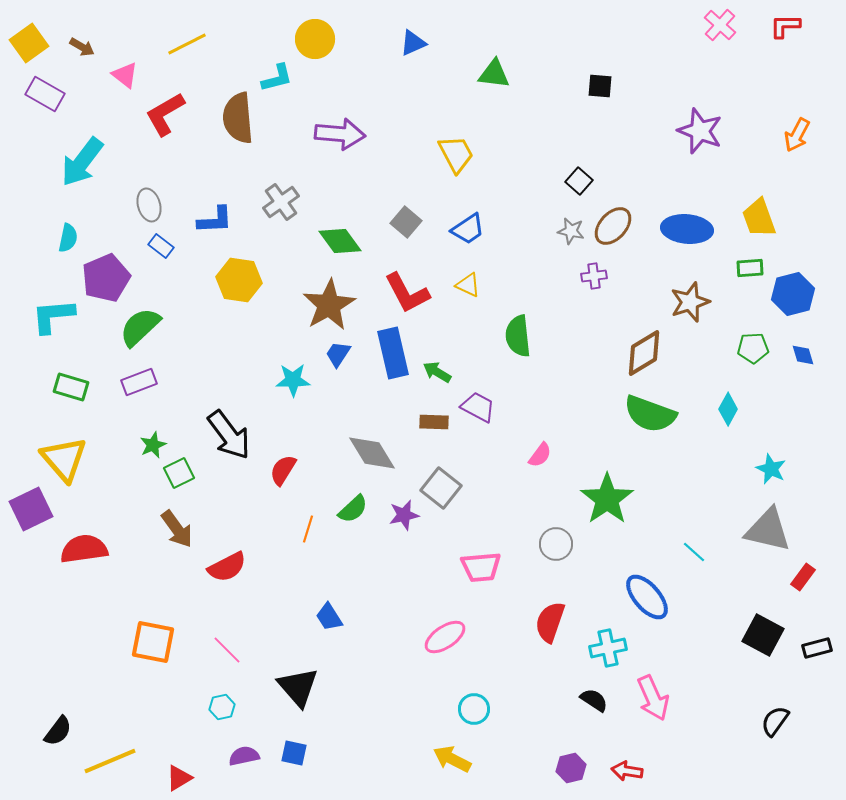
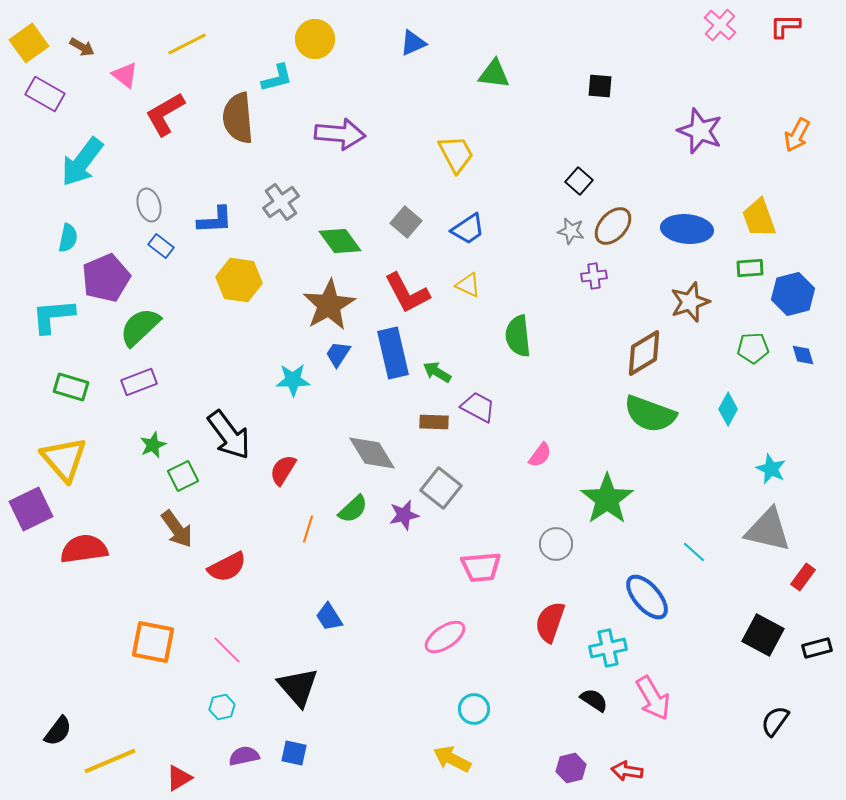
green square at (179, 473): moved 4 px right, 3 px down
pink arrow at (653, 698): rotated 6 degrees counterclockwise
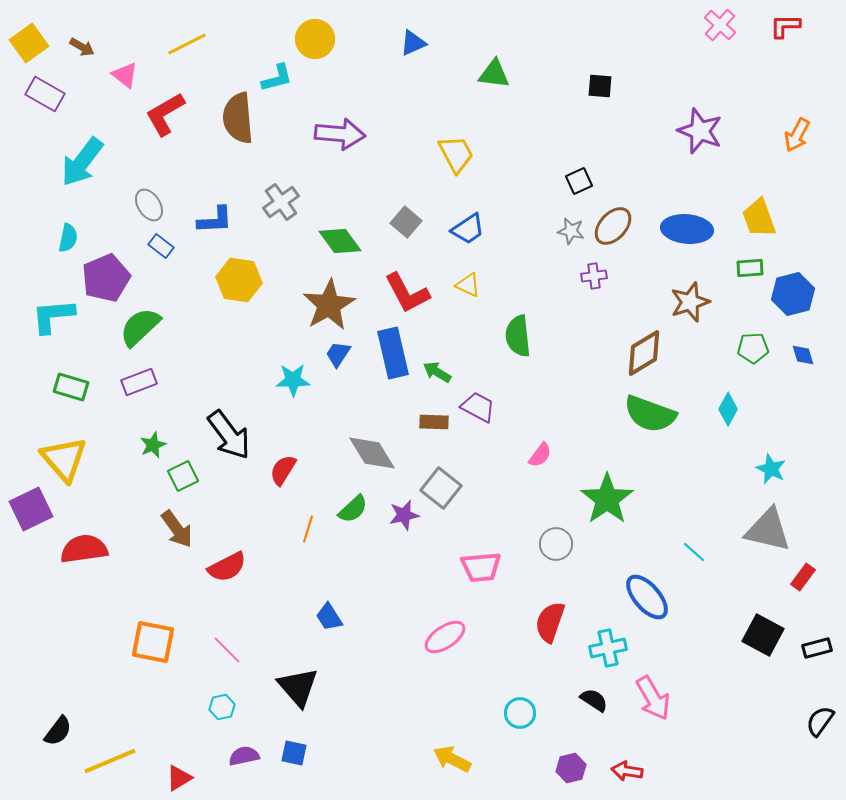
black square at (579, 181): rotated 24 degrees clockwise
gray ellipse at (149, 205): rotated 16 degrees counterclockwise
cyan circle at (474, 709): moved 46 px right, 4 px down
black semicircle at (775, 721): moved 45 px right
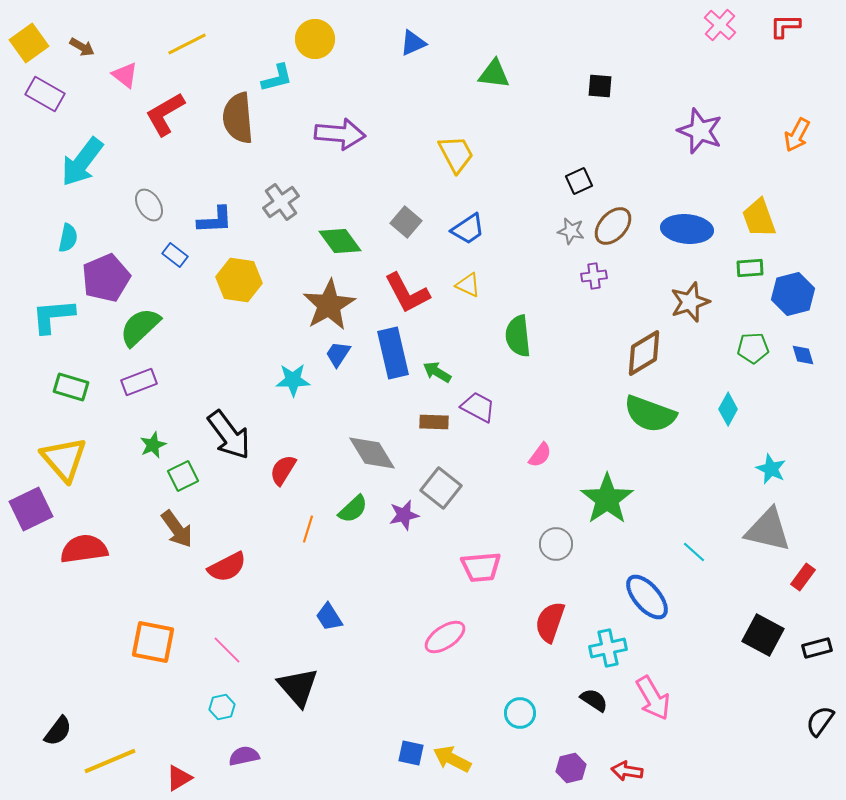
blue rectangle at (161, 246): moved 14 px right, 9 px down
blue square at (294, 753): moved 117 px right
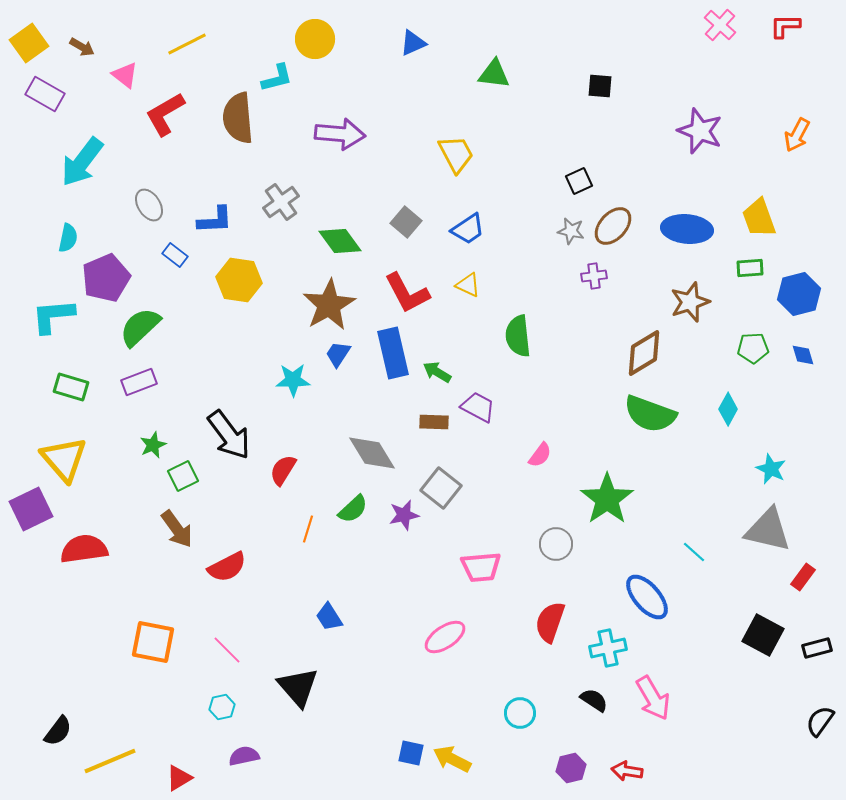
blue hexagon at (793, 294): moved 6 px right
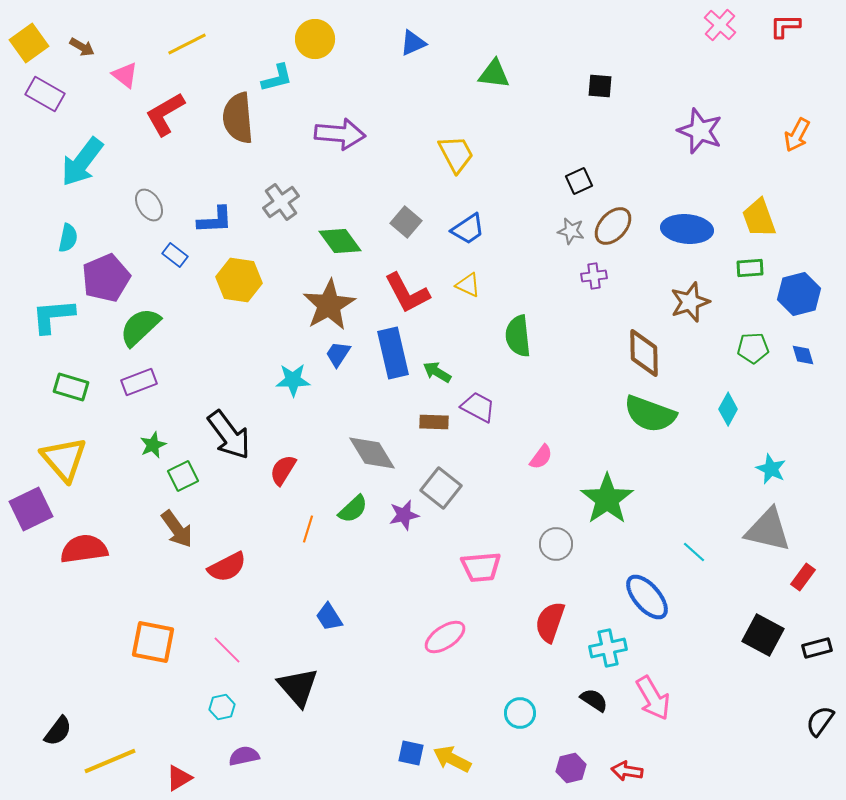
brown diamond at (644, 353): rotated 60 degrees counterclockwise
pink semicircle at (540, 455): moved 1 px right, 2 px down
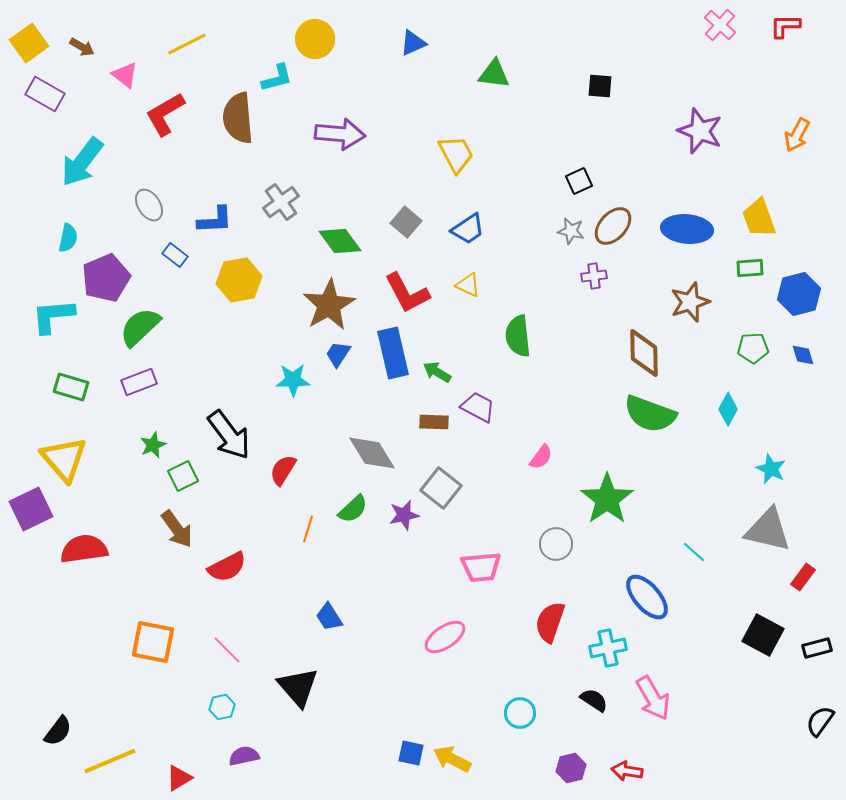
yellow hexagon at (239, 280): rotated 18 degrees counterclockwise
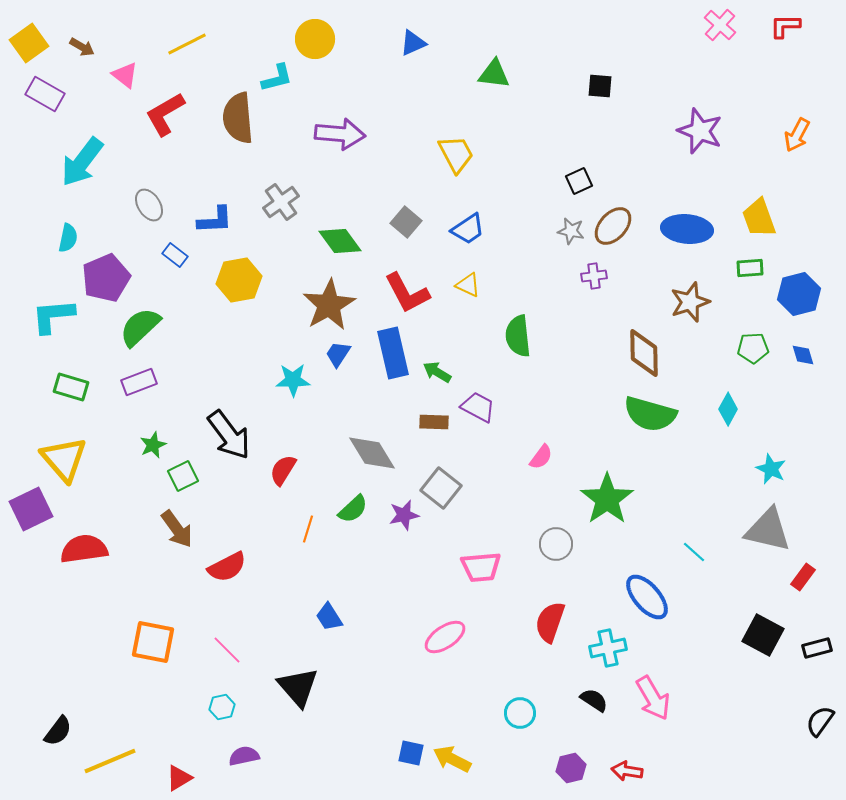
green semicircle at (650, 414): rotated 4 degrees counterclockwise
